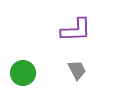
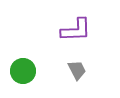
green circle: moved 2 px up
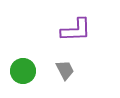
gray trapezoid: moved 12 px left
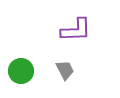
green circle: moved 2 px left
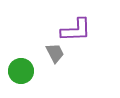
gray trapezoid: moved 10 px left, 17 px up
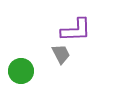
gray trapezoid: moved 6 px right, 1 px down
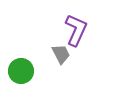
purple L-shape: rotated 64 degrees counterclockwise
